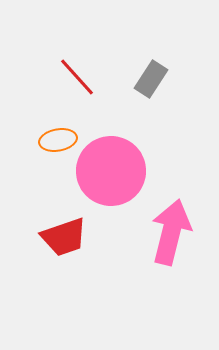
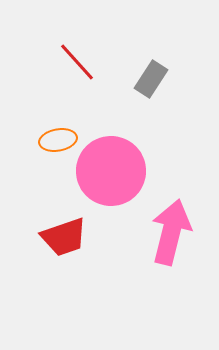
red line: moved 15 px up
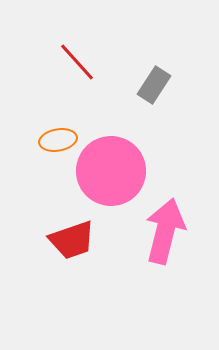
gray rectangle: moved 3 px right, 6 px down
pink arrow: moved 6 px left, 1 px up
red trapezoid: moved 8 px right, 3 px down
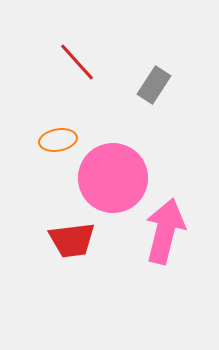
pink circle: moved 2 px right, 7 px down
red trapezoid: rotated 12 degrees clockwise
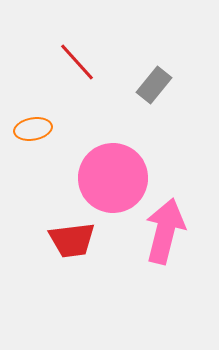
gray rectangle: rotated 6 degrees clockwise
orange ellipse: moved 25 px left, 11 px up
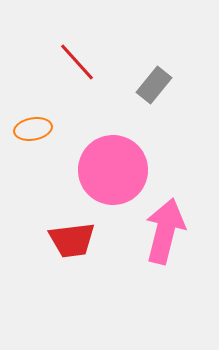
pink circle: moved 8 px up
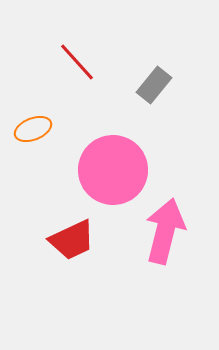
orange ellipse: rotated 12 degrees counterclockwise
red trapezoid: rotated 18 degrees counterclockwise
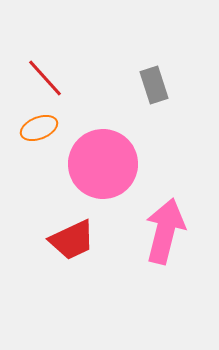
red line: moved 32 px left, 16 px down
gray rectangle: rotated 57 degrees counterclockwise
orange ellipse: moved 6 px right, 1 px up
pink circle: moved 10 px left, 6 px up
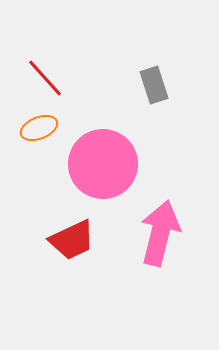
pink arrow: moved 5 px left, 2 px down
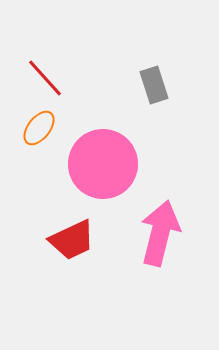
orange ellipse: rotated 30 degrees counterclockwise
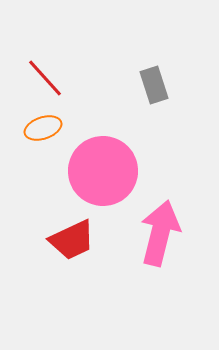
orange ellipse: moved 4 px right; rotated 33 degrees clockwise
pink circle: moved 7 px down
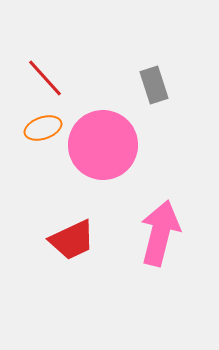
pink circle: moved 26 px up
